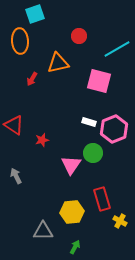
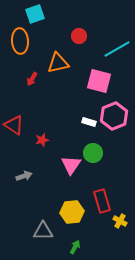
pink hexagon: moved 13 px up
gray arrow: moved 8 px right; rotated 98 degrees clockwise
red rectangle: moved 2 px down
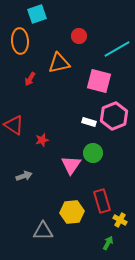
cyan square: moved 2 px right
orange triangle: moved 1 px right
red arrow: moved 2 px left
yellow cross: moved 1 px up
green arrow: moved 33 px right, 4 px up
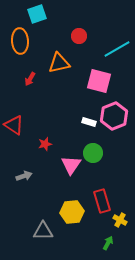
red star: moved 3 px right, 4 px down
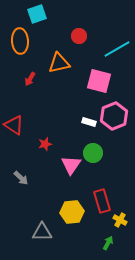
gray arrow: moved 3 px left, 2 px down; rotated 63 degrees clockwise
gray triangle: moved 1 px left, 1 px down
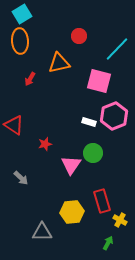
cyan square: moved 15 px left; rotated 12 degrees counterclockwise
cyan line: rotated 16 degrees counterclockwise
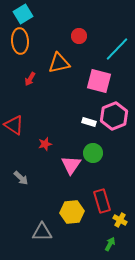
cyan square: moved 1 px right
green arrow: moved 2 px right, 1 px down
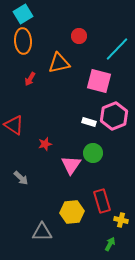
orange ellipse: moved 3 px right
yellow cross: moved 1 px right; rotated 16 degrees counterclockwise
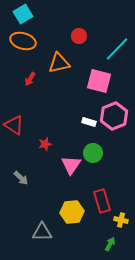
orange ellipse: rotated 70 degrees counterclockwise
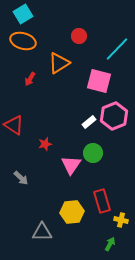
orange triangle: rotated 20 degrees counterclockwise
white rectangle: rotated 56 degrees counterclockwise
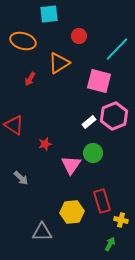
cyan square: moved 26 px right; rotated 24 degrees clockwise
